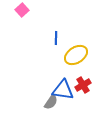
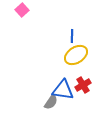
blue line: moved 16 px right, 2 px up
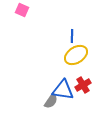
pink square: rotated 24 degrees counterclockwise
gray semicircle: moved 1 px up
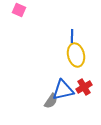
pink square: moved 3 px left
yellow ellipse: rotated 70 degrees counterclockwise
red cross: moved 1 px right, 2 px down
blue triangle: rotated 20 degrees counterclockwise
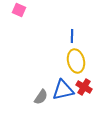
yellow ellipse: moved 6 px down
red cross: rotated 28 degrees counterclockwise
gray semicircle: moved 10 px left, 4 px up
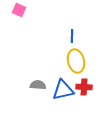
red cross: rotated 28 degrees counterclockwise
gray semicircle: moved 3 px left, 12 px up; rotated 119 degrees counterclockwise
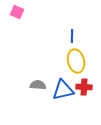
pink square: moved 2 px left, 2 px down
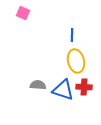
pink square: moved 6 px right, 1 px down
blue line: moved 1 px up
blue triangle: rotated 30 degrees clockwise
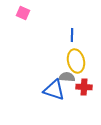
gray semicircle: moved 29 px right, 8 px up
blue triangle: moved 9 px left
